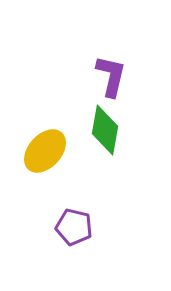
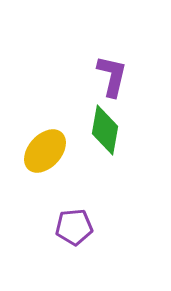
purple L-shape: moved 1 px right
purple pentagon: rotated 18 degrees counterclockwise
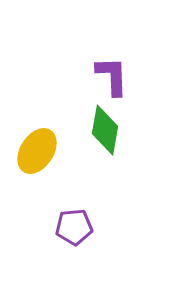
purple L-shape: rotated 15 degrees counterclockwise
yellow ellipse: moved 8 px left; rotated 9 degrees counterclockwise
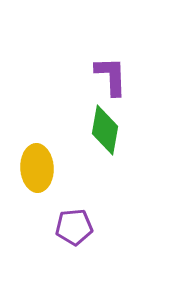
purple L-shape: moved 1 px left
yellow ellipse: moved 17 px down; rotated 36 degrees counterclockwise
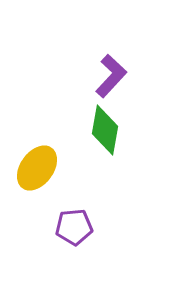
purple L-shape: rotated 45 degrees clockwise
yellow ellipse: rotated 39 degrees clockwise
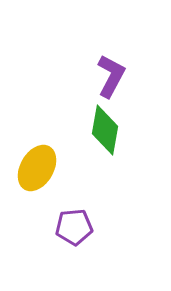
purple L-shape: rotated 15 degrees counterclockwise
yellow ellipse: rotated 6 degrees counterclockwise
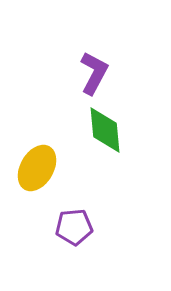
purple L-shape: moved 17 px left, 3 px up
green diamond: rotated 15 degrees counterclockwise
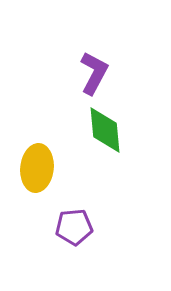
yellow ellipse: rotated 24 degrees counterclockwise
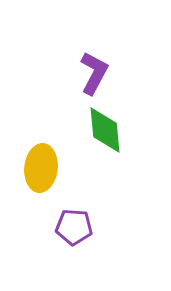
yellow ellipse: moved 4 px right
purple pentagon: rotated 9 degrees clockwise
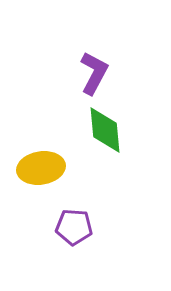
yellow ellipse: rotated 75 degrees clockwise
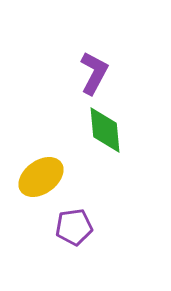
yellow ellipse: moved 9 px down; rotated 27 degrees counterclockwise
purple pentagon: rotated 12 degrees counterclockwise
